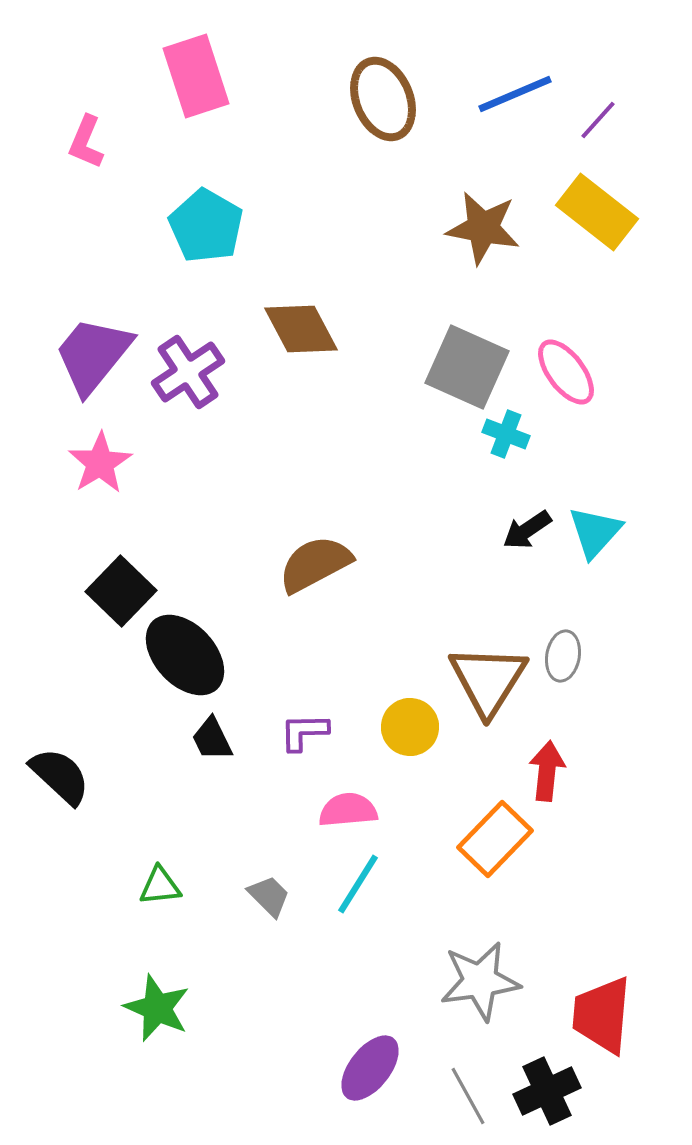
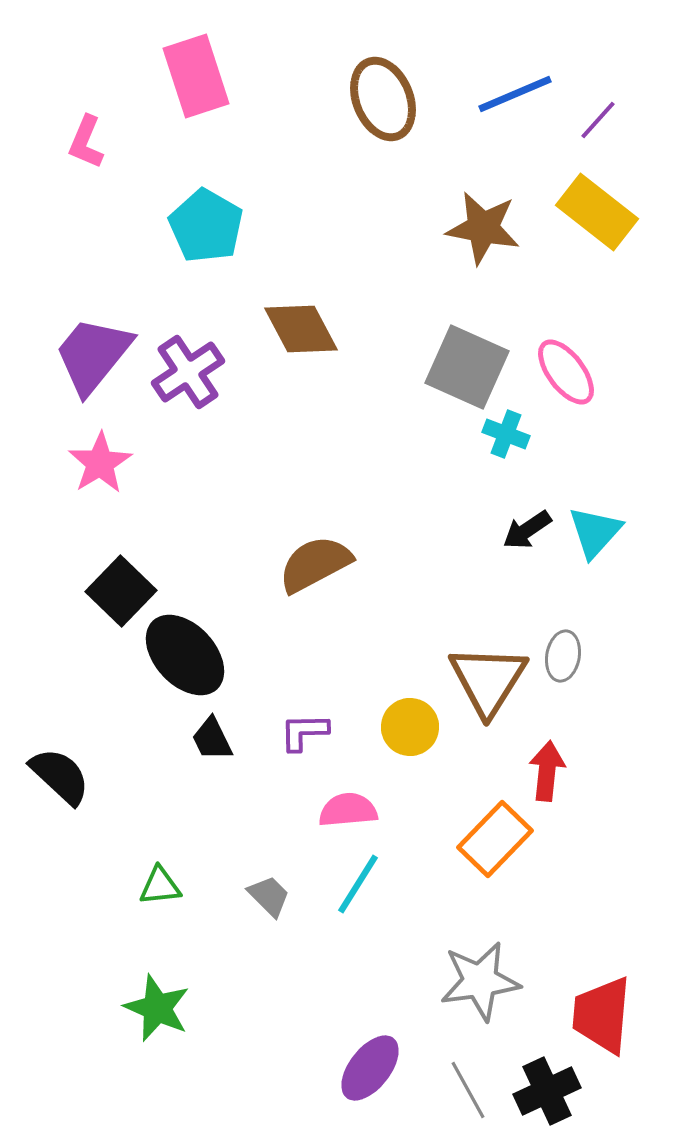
gray line: moved 6 px up
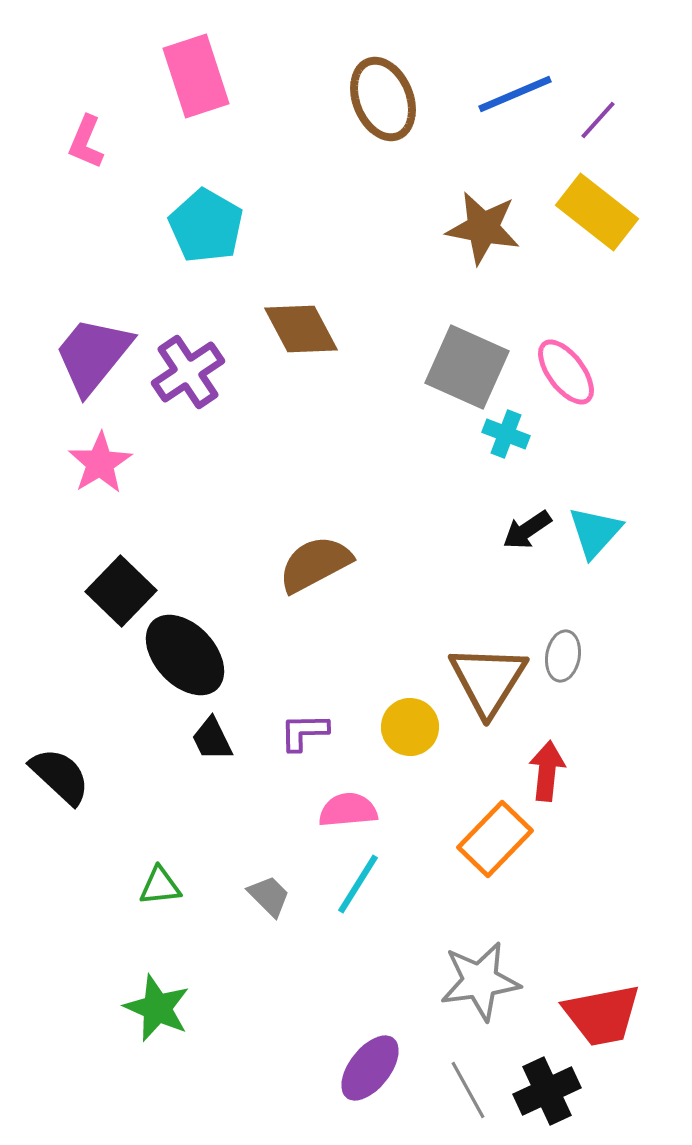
red trapezoid: rotated 106 degrees counterclockwise
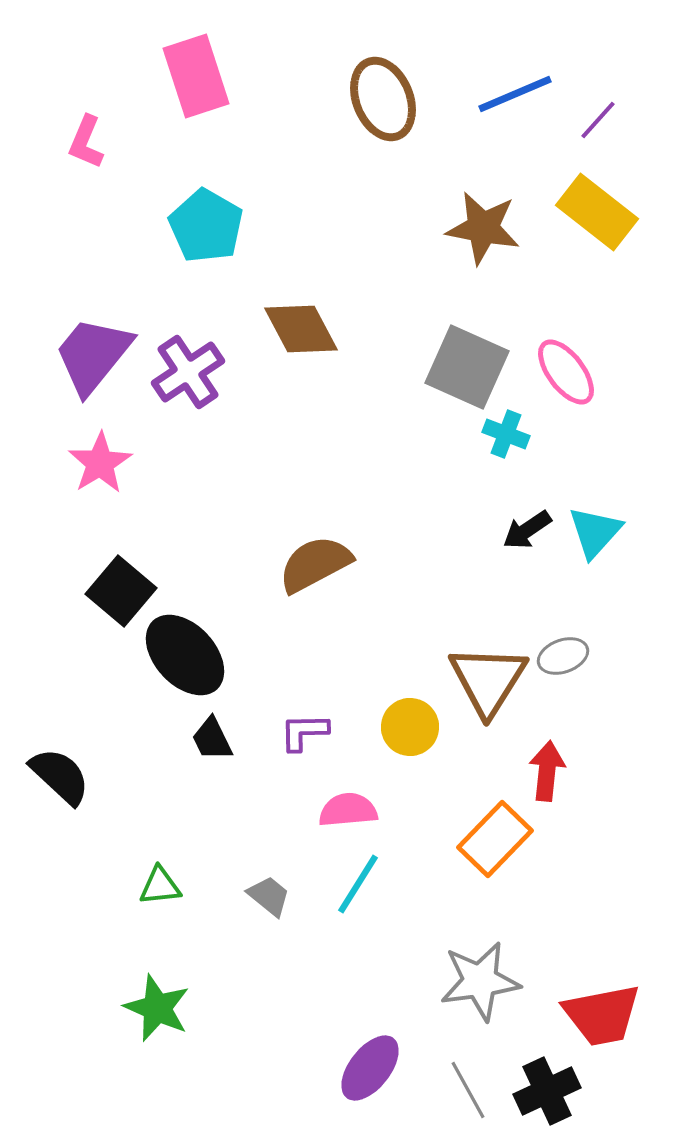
black square: rotated 4 degrees counterclockwise
gray ellipse: rotated 60 degrees clockwise
gray trapezoid: rotated 6 degrees counterclockwise
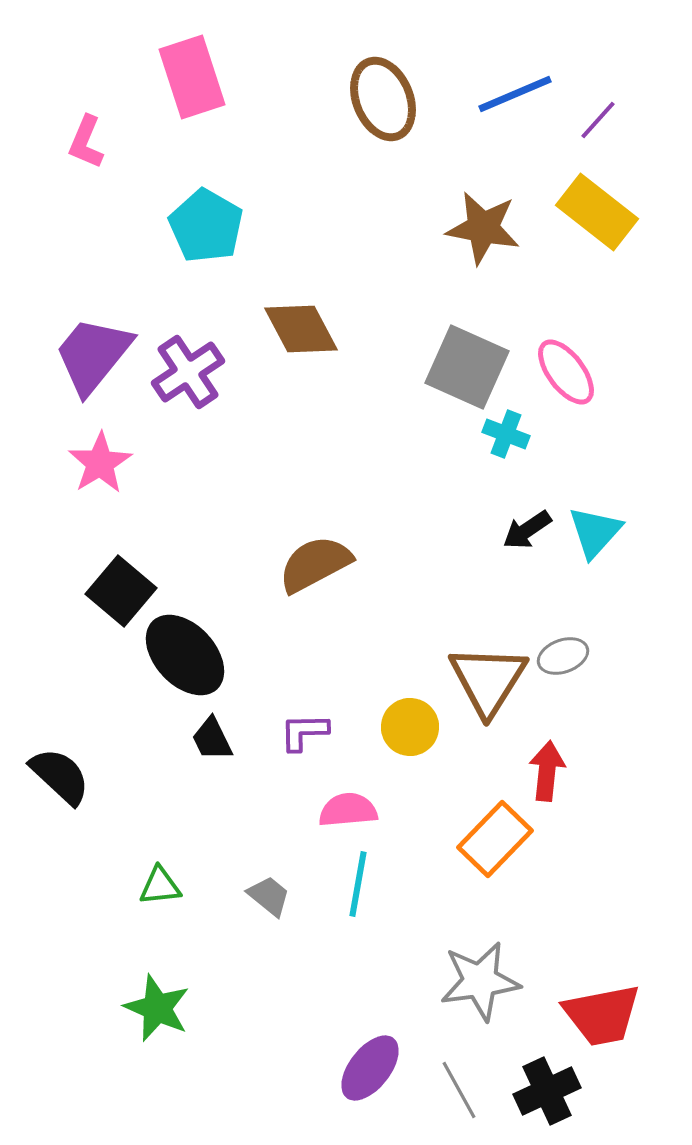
pink rectangle: moved 4 px left, 1 px down
cyan line: rotated 22 degrees counterclockwise
gray line: moved 9 px left
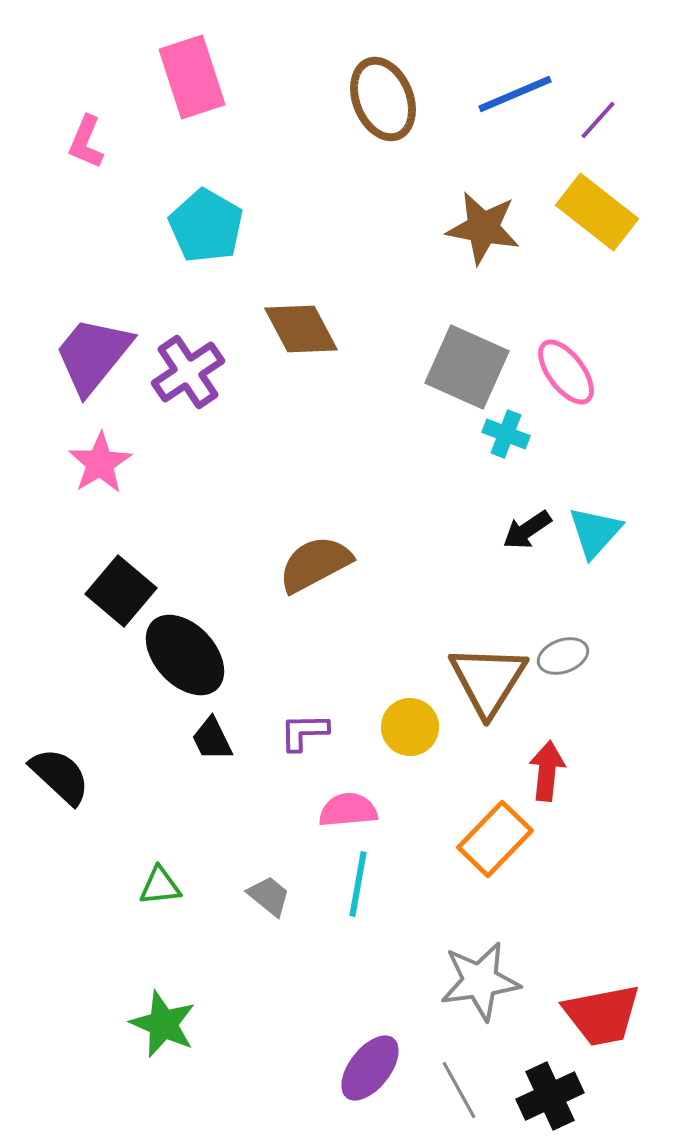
green star: moved 6 px right, 16 px down
black cross: moved 3 px right, 5 px down
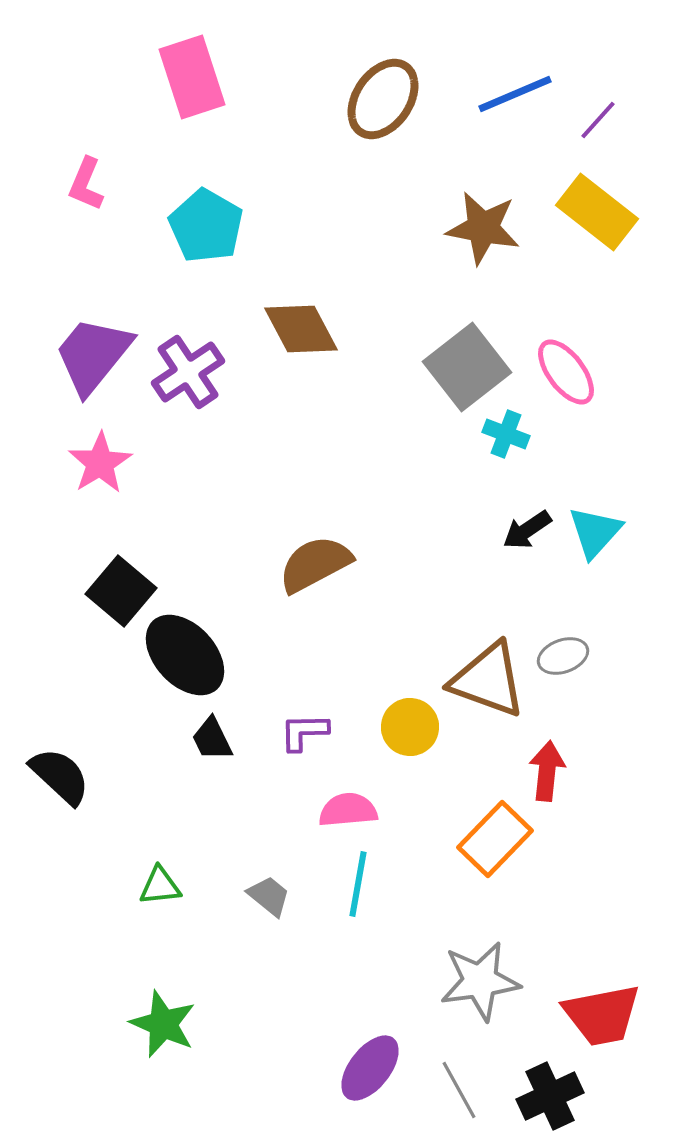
brown ellipse: rotated 56 degrees clockwise
pink L-shape: moved 42 px down
gray square: rotated 28 degrees clockwise
brown triangle: rotated 42 degrees counterclockwise
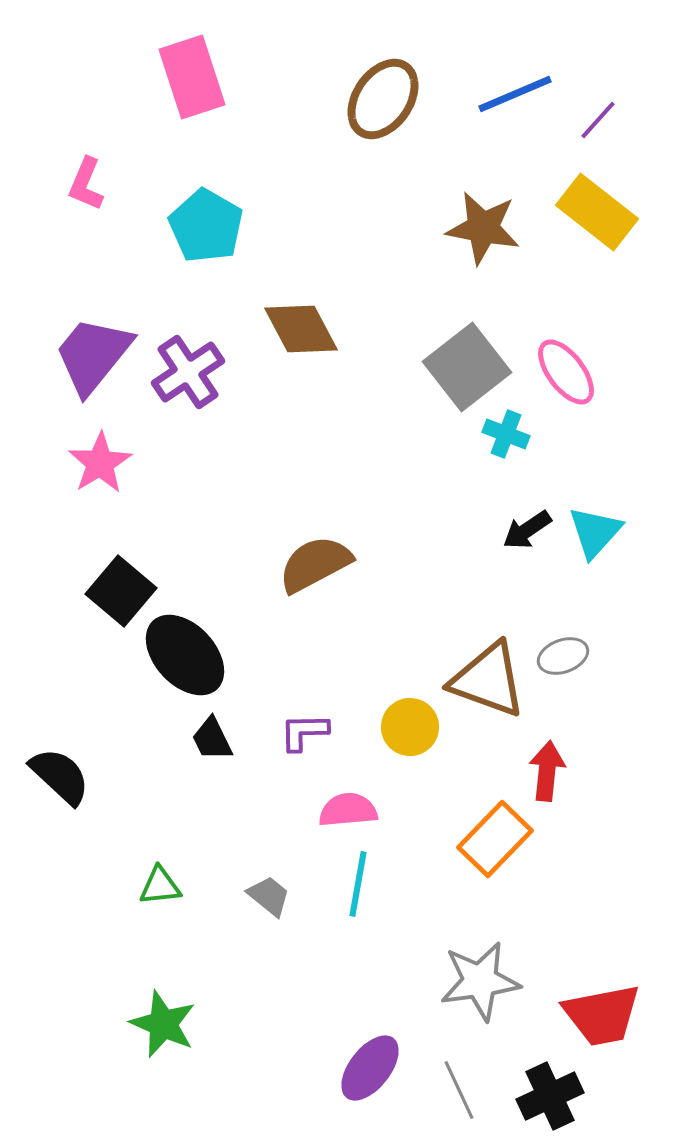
gray line: rotated 4 degrees clockwise
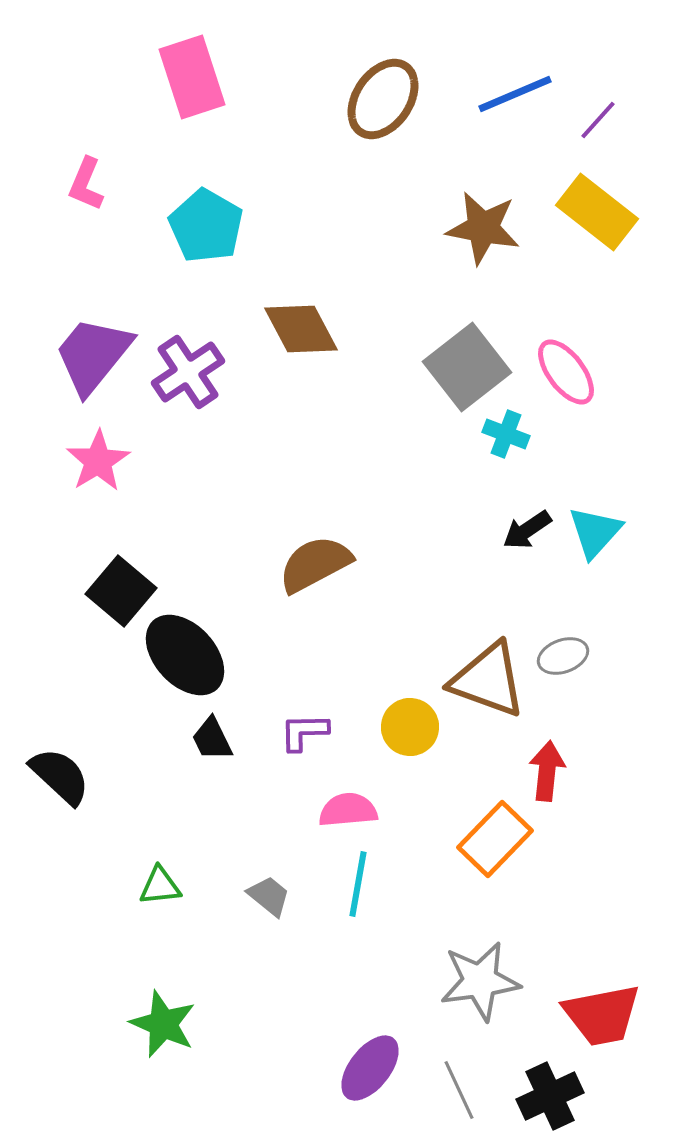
pink star: moved 2 px left, 2 px up
